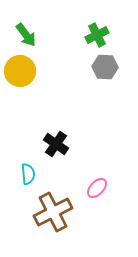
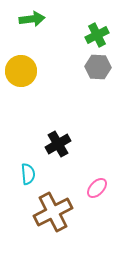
green arrow: moved 6 px right, 16 px up; rotated 60 degrees counterclockwise
gray hexagon: moved 7 px left
yellow circle: moved 1 px right
black cross: moved 2 px right; rotated 25 degrees clockwise
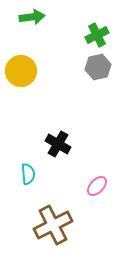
green arrow: moved 2 px up
gray hexagon: rotated 15 degrees counterclockwise
black cross: rotated 30 degrees counterclockwise
pink ellipse: moved 2 px up
brown cross: moved 13 px down
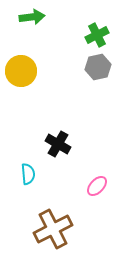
brown cross: moved 4 px down
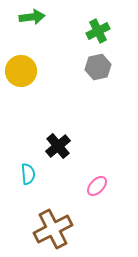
green cross: moved 1 px right, 4 px up
black cross: moved 2 px down; rotated 20 degrees clockwise
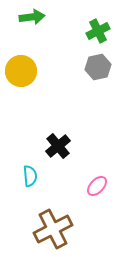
cyan semicircle: moved 2 px right, 2 px down
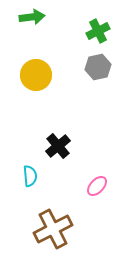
yellow circle: moved 15 px right, 4 px down
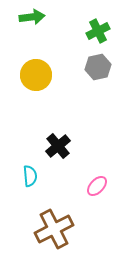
brown cross: moved 1 px right
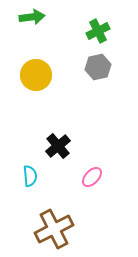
pink ellipse: moved 5 px left, 9 px up
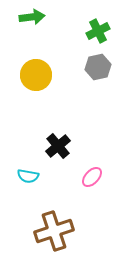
cyan semicircle: moved 2 px left; rotated 105 degrees clockwise
brown cross: moved 2 px down; rotated 9 degrees clockwise
